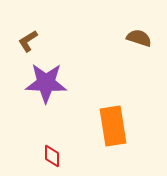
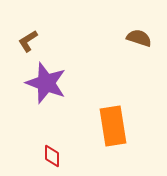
purple star: rotated 18 degrees clockwise
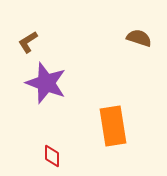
brown L-shape: moved 1 px down
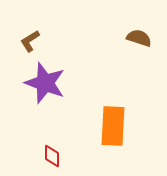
brown L-shape: moved 2 px right, 1 px up
purple star: moved 1 px left
orange rectangle: rotated 12 degrees clockwise
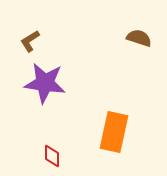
purple star: rotated 12 degrees counterclockwise
orange rectangle: moved 1 px right, 6 px down; rotated 9 degrees clockwise
